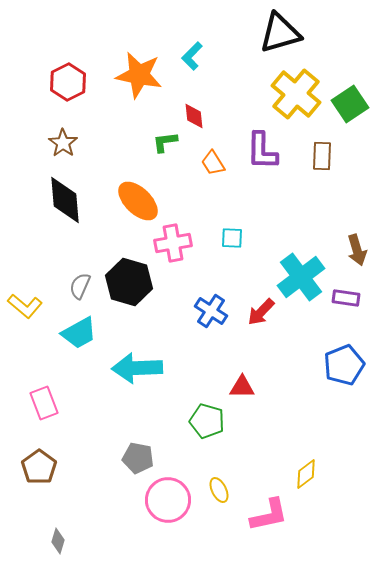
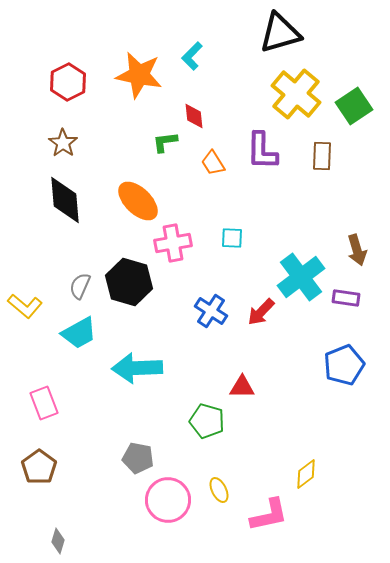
green square: moved 4 px right, 2 px down
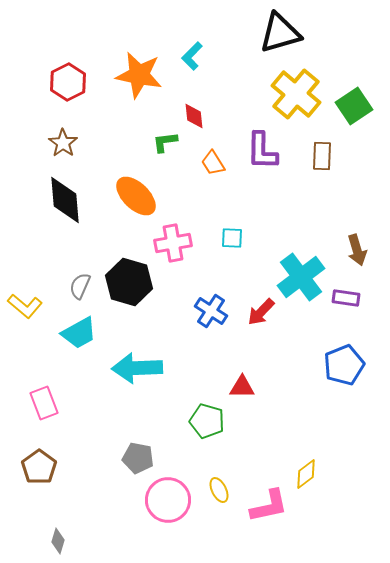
orange ellipse: moved 2 px left, 5 px up
pink L-shape: moved 9 px up
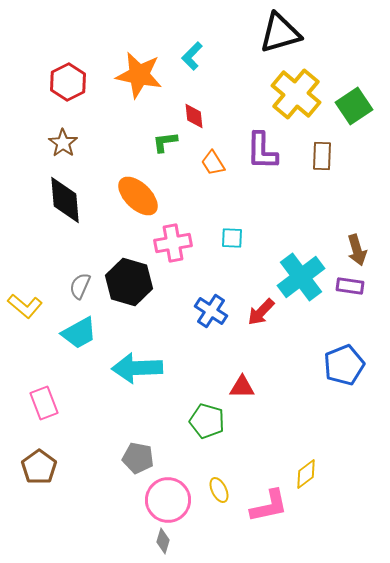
orange ellipse: moved 2 px right
purple rectangle: moved 4 px right, 12 px up
gray diamond: moved 105 px right
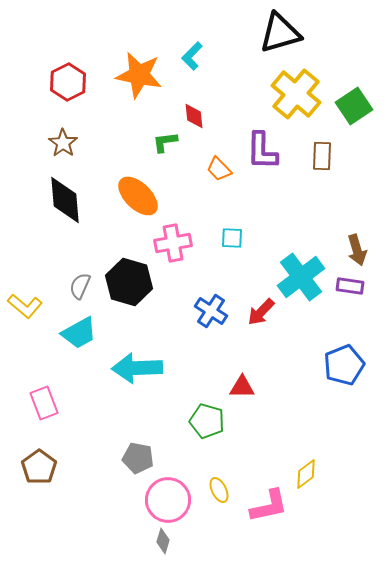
orange trapezoid: moved 6 px right, 6 px down; rotated 12 degrees counterclockwise
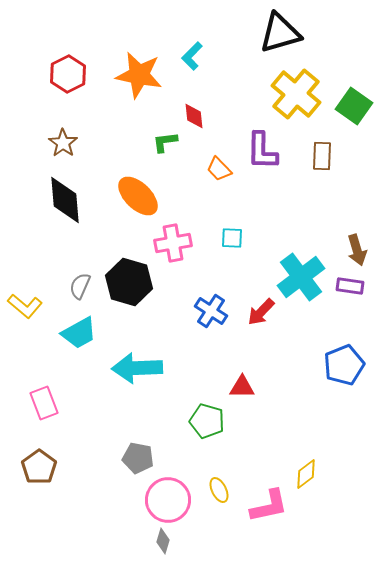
red hexagon: moved 8 px up
green square: rotated 21 degrees counterclockwise
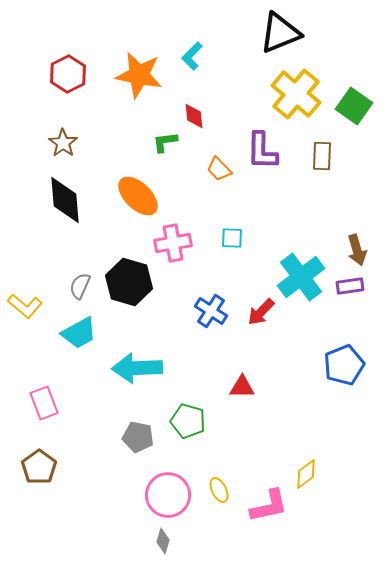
black triangle: rotated 6 degrees counterclockwise
purple rectangle: rotated 16 degrees counterclockwise
green pentagon: moved 19 px left
gray pentagon: moved 21 px up
pink circle: moved 5 px up
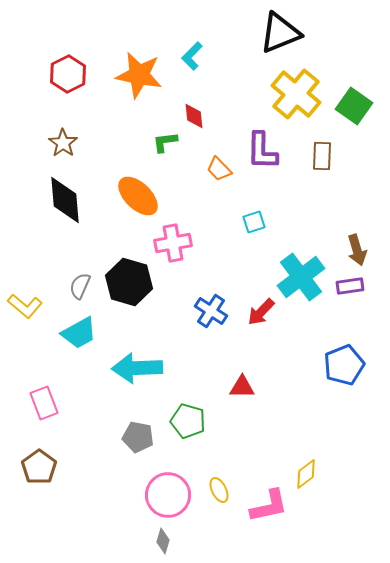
cyan square: moved 22 px right, 16 px up; rotated 20 degrees counterclockwise
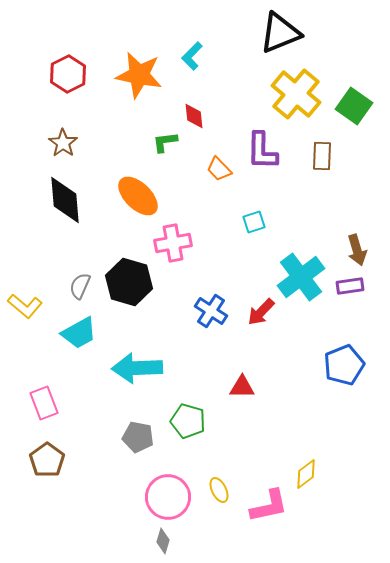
brown pentagon: moved 8 px right, 7 px up
pink circle: moved 2 px down
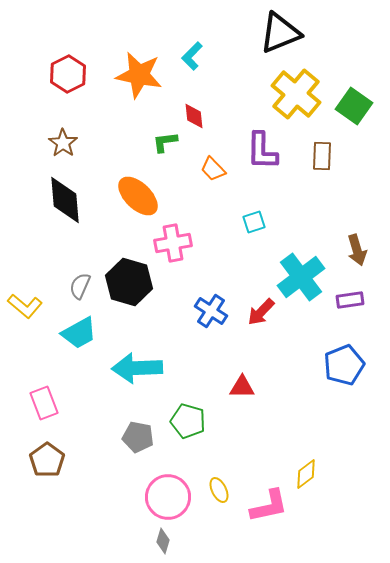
orange trapezoid: moved 6 px left
purple rectangle: moved 14 px down
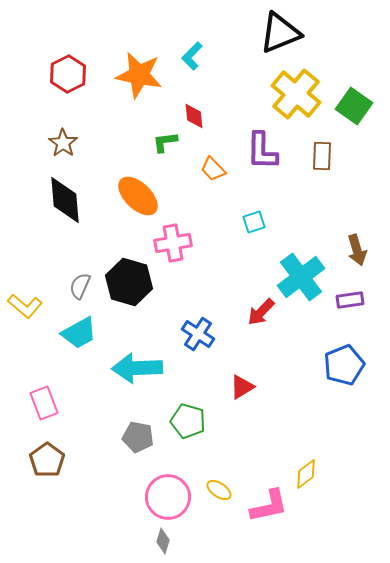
blue cross: moved 13 px left, 23 px down
red triangle: rotated 32 degrees counterclockwise
yellow ellipse: rotated 30 degrees counterclockwise
